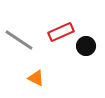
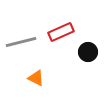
gray line: moved 2 px right, 2 px down; rotated 48 degrees counterclockwise
black circle: moved 2 px right, 6 px down
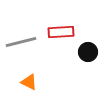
red rectangle: rotated 20 degrees clockwise
orange triangle: moved 7 px left, 4 px down
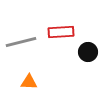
orange triangle: rotated 24 degrees counterclockwise
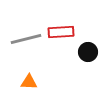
gray line: moved 5 px right, 3 px up
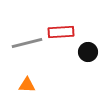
gray line: moved 1 px right, 4 px down
orange triangle: moved 2 px left, 3 px down
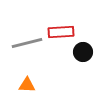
black circle: moved 5 px left
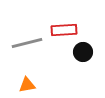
red rectangle: moved 3 px right, 2 px up
orange triangle: rotated 12 degrees counterclockwise
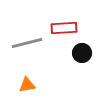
red rectangle: moved 2 px up
black circle: moved 1 px left, 1 px down
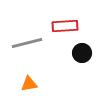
red rectangle: moved 1 px right, 2 px up
orange triangle: moved 2 px right, 1 px up
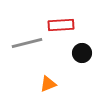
red rectangle: moved 4 px left, 1 px up
orange triangle: moved 19 px right; rotated 12 degrees counterclockwise
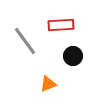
gray line: moved 2 px left, 2 px up; rotated 68 degrees clockwise
black circle: moved 9 px left, 3 px down
